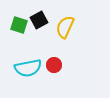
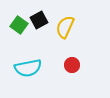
green square: rotated 18 degrees clockwise
red circle: moved 18 px right
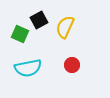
green square: moved 1 px right, 9 px down; rotated 12 degrees counterclockwise
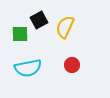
green square: rotated 24 degrees counterclockwise
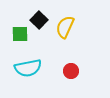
black square: rotated 18 degrees counterclockwise
red circle: moved 1 px left, 6 px down
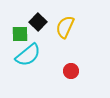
black square: moved 1 px left, 2 px down
cyan semicircle: moved 13 px up; rotated 28 degrees counterclockwise
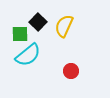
yellow semicircle: moved 1 px left, 1 px up
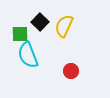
black square: moved 2 px right
cyan semicircle: rotated 108 degrees clockwise
